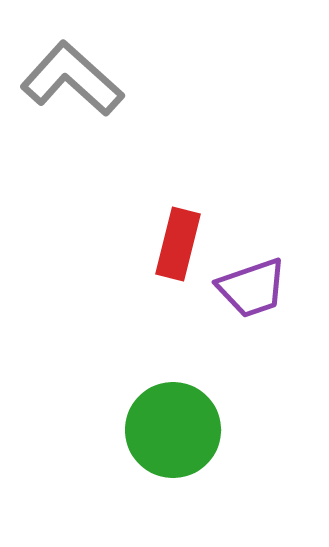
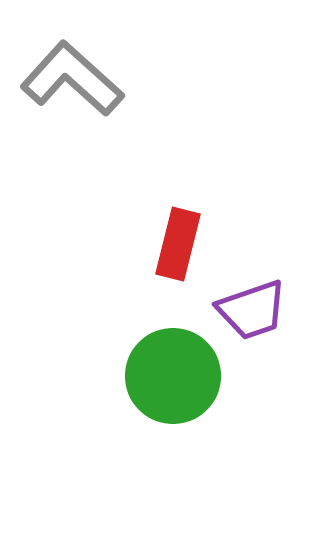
purple trapezoid: moved 22 px down
green circle: moved 54 px up
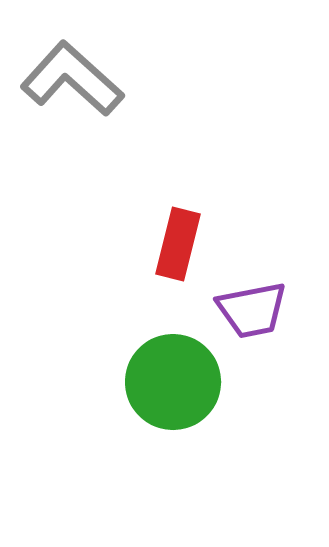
purple trapezoid: rotated 8 degrees clockwise
green circle: moved 6 px down
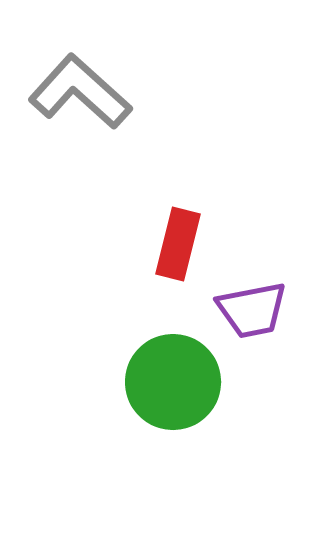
gray L-shape: moved 8 px right, 13 px down
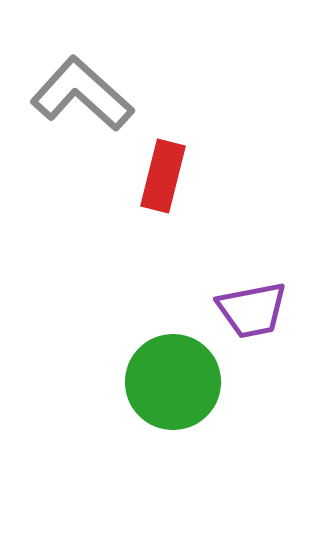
gray L-shape: moved 2 px right, 2 px down
red rectangle: moved 15 px left, 68 px up
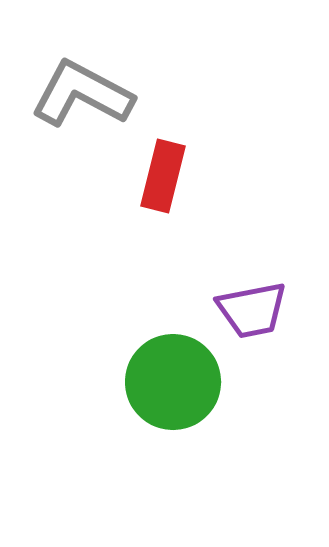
gray L-shape: rotated 14 degrees counterclockwise
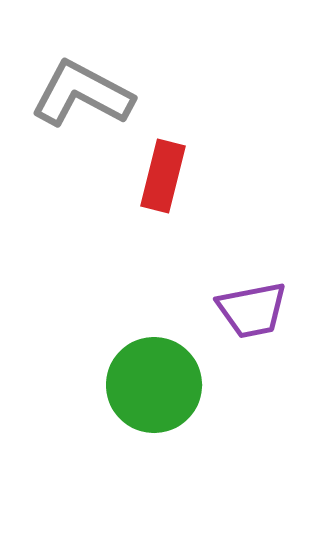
green circle: moved 19 px left, 3 px down
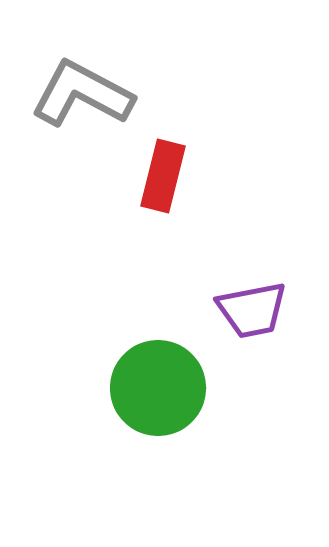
green circle: moved 4 px right, 3 px down
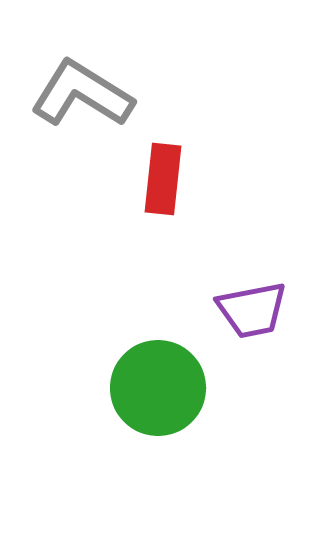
gray L-shape: rotated 4 degrees clockwise
red rectangle: moved 3 px down; rotated 8 degrees counterclockwise
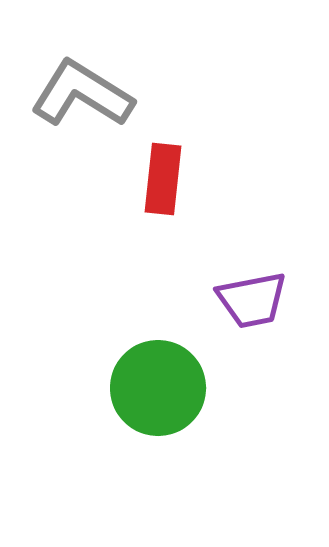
purple trapezoid: moved 10 px up
